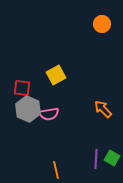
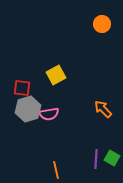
gray hexagon: rotated 20 degrees clockwise
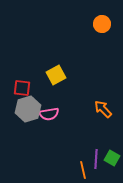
orange line: moved 27 px right
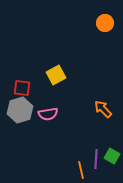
orange circle: moved 3 px right, 1 px up
gray hexagon: moved 8 px left, 1 px down
pink semicircle: moved 1 px left
green square: moved 2 px up
orange line: moved 2 px left
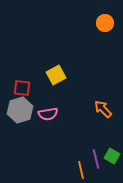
purple line: rotated 18 degrees counterclockwise
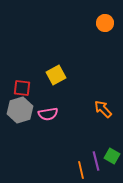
purple line: moved 2 px down
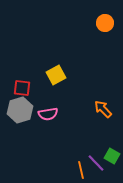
purple line: moved 2 px down; rotated 30 degrees counterclockwise
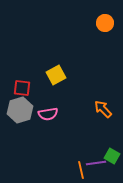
purple line: rotated 54 degrees counterclockwise
